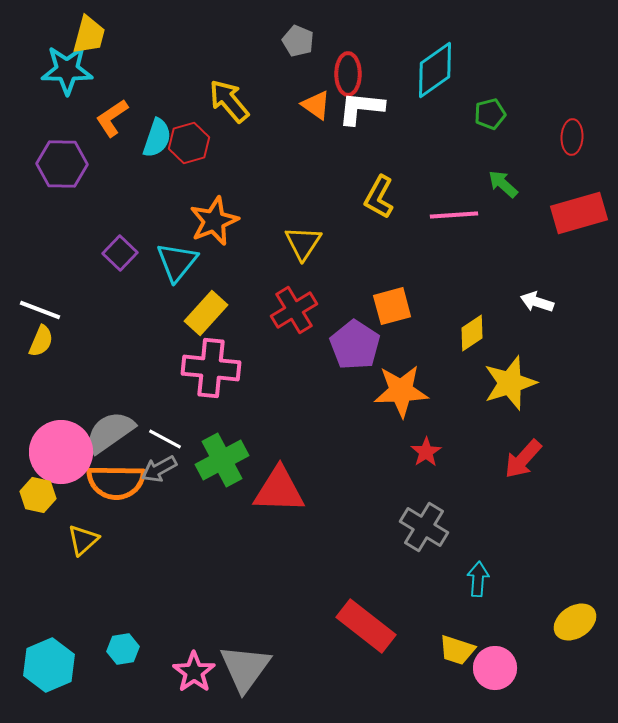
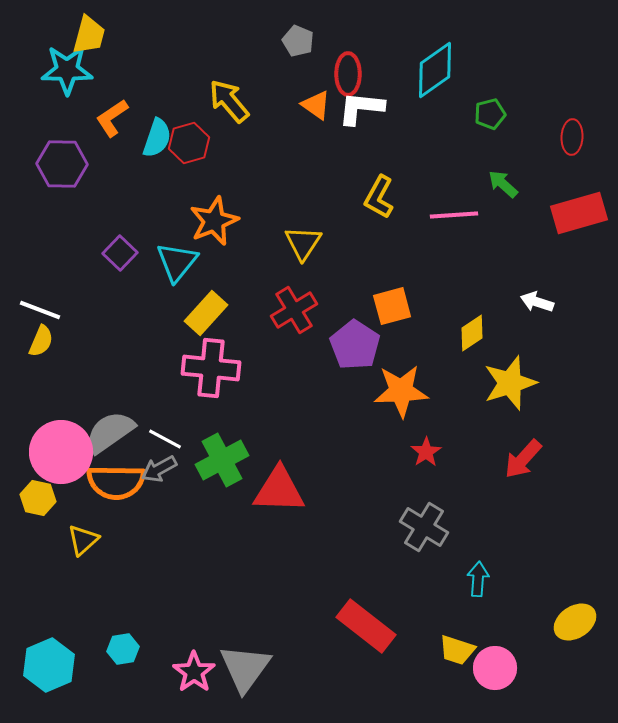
yellow hexagon at (38, 495): moved 3 px down
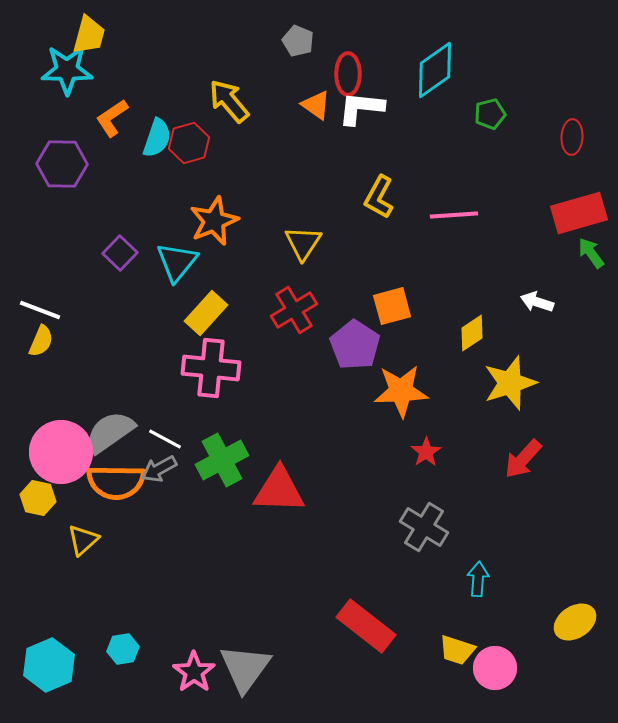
green arrow at (503, 184): moved 88 px right, 69 px down; rotated 12 degrees clockwise
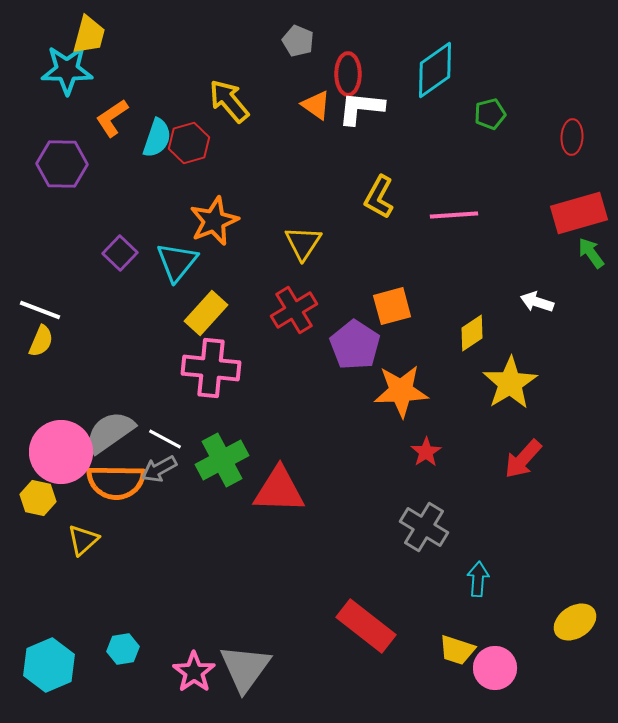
yellow star at (510, 383): rotated 14 degrees counterclockwise
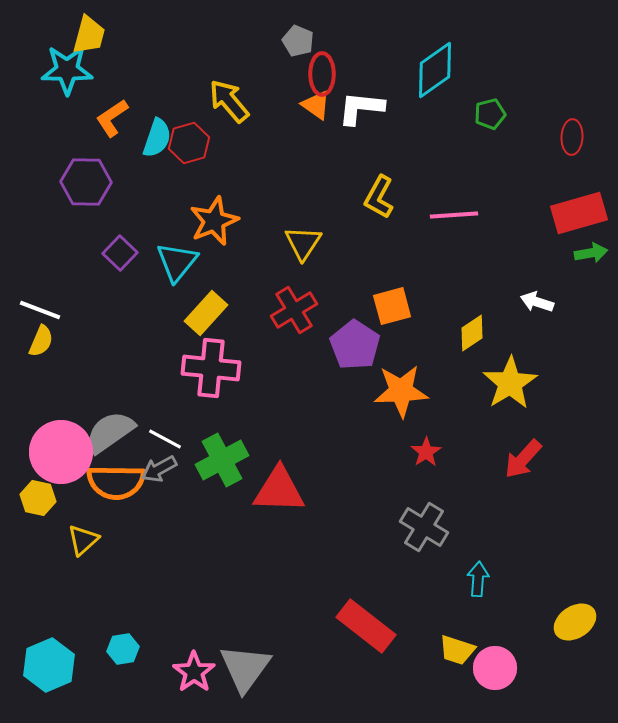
red ellipse at (348, 74): moved 26 px left
purple hexagon at (62, 164): moved 24 px right, 18 px down
green arrow at (591, 253): rotated 116 degrees clockwise
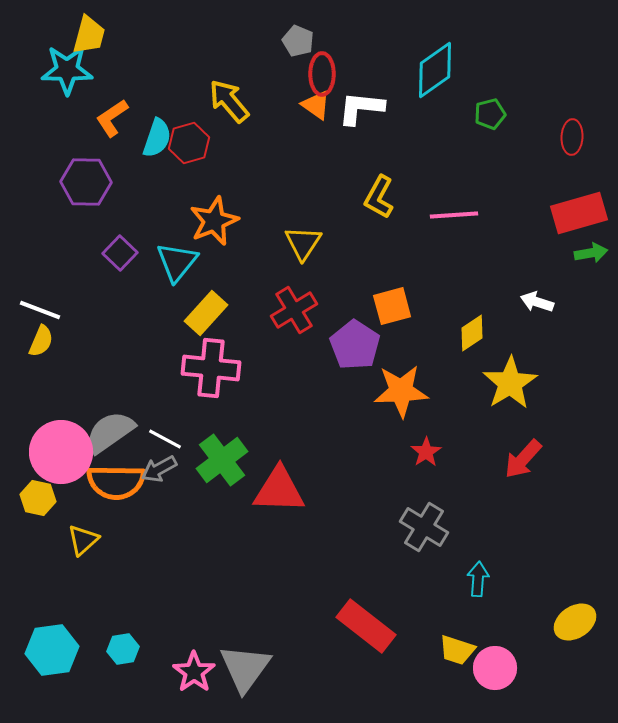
green cross at (222, 460): rotated 9 degrees counterclockwise
cyan hexagon at (49, 665): moved 3 px right, 15 px up; rotated 15 degrees clockwise
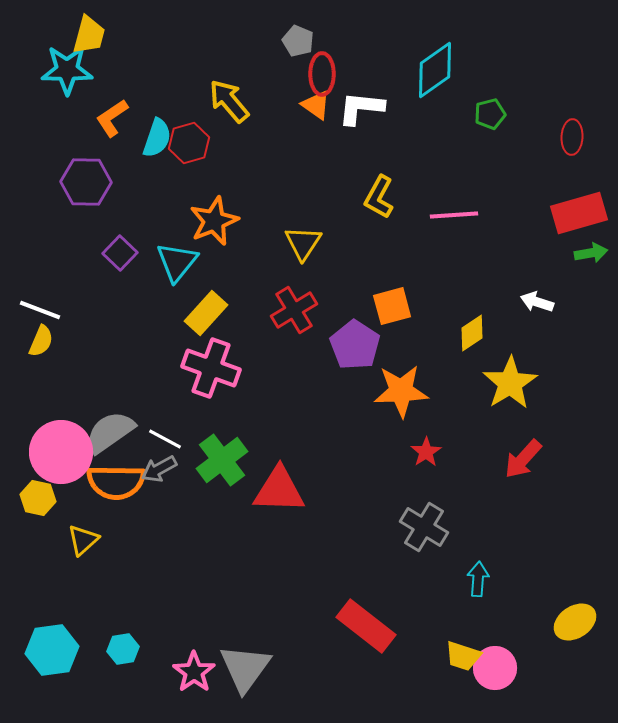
pink cross at (211, 368): rotated 14 degrees clockwise
yellow trapezoid at (457, 650): moved 6 px right, 6 px down
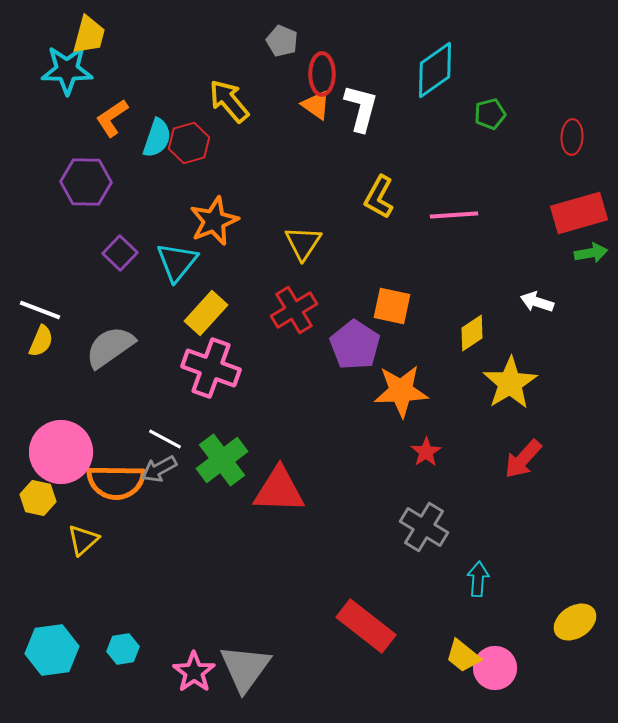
gray pentagon at (298, 41): moved 16 px left
white L-shape at (361, 108): rotated 99 degrees clockwise
orange square at (392, 306): rotated 27 degrees clockwise
gray semicircle at (110, 432): moved 85 px up
yellow trapezoid at (463, 656): rotated 21 degrees clockwise
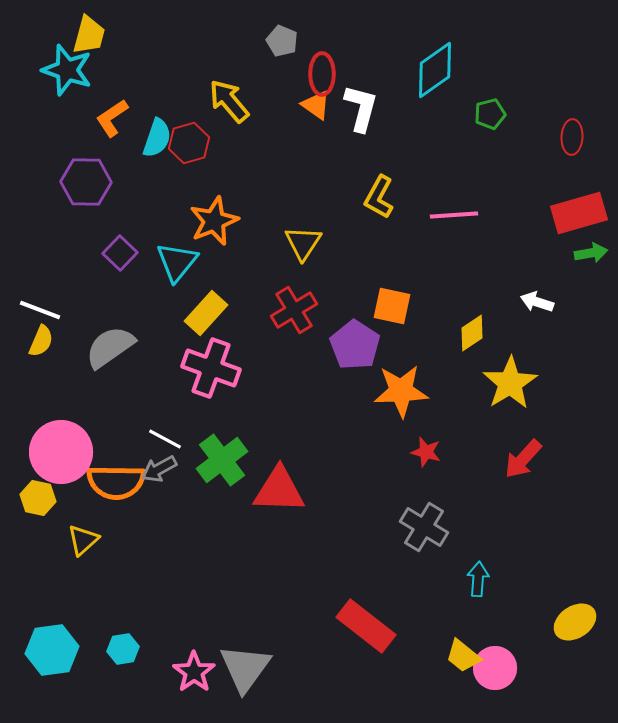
cyan star at (67, 70): rotated 18 degrees clockwise
red star at (426, 452): rotated 24 degrees counterclockwise
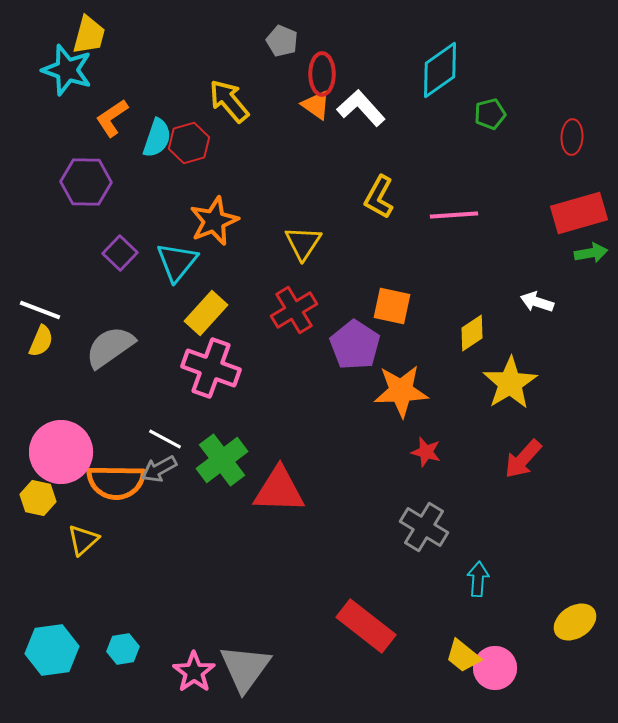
cyan diamond at (435, 70): moved 5 px right
white L-shape at (361, 108): rotated 57 degrees counterclockwise
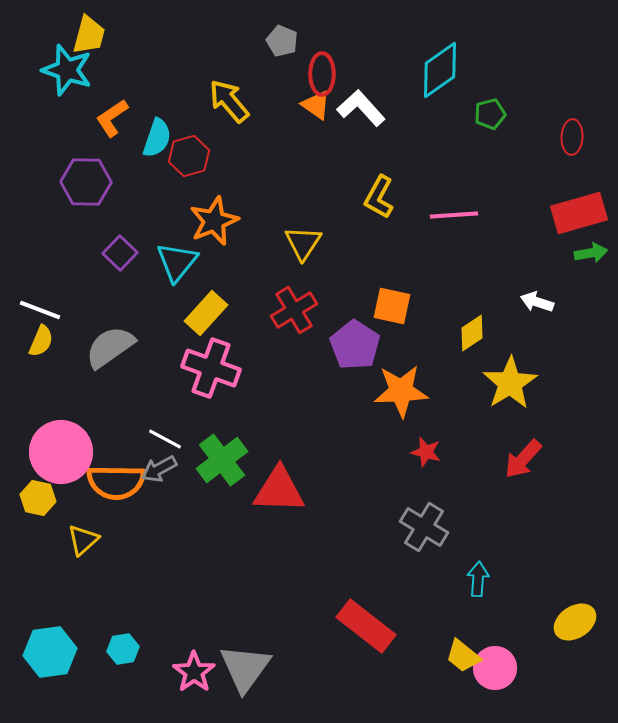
red hexagon at (189, 143): moved 13 px down
cyan hexagon at (52, 650): moved 2 px left, 2 px down
